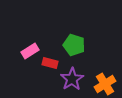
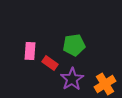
green pentagon: rotated 25 degrees counterclockwise
pink rectangle: rotated 54 degrees counterclockwise
red rectangle: rotated 21 degrees clockwise
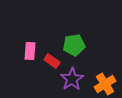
red rectangle: moved 2 px right, 2 px up
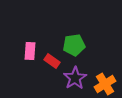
purple star: moved 3 px right, 1 px up
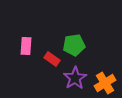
pink rectangle: moved 4 px left, 5 px up
red rectangle: moved 2 px up
orange cross: moved 1 px up
